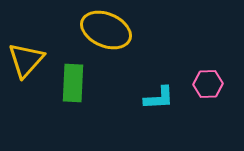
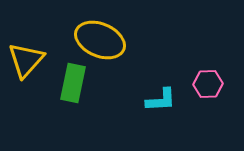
yellow ellipse: moved 6 px left, 10 px down
green rectangle: rotated 9 degrees clockwise
cyan L-shape: moved 2 px right, 2 px down
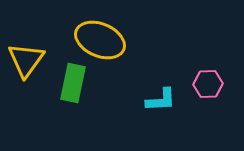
yellow triangle: rotated 6 degrees counterclockwise
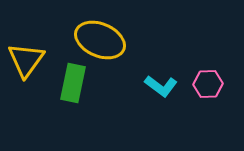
cyan L-shape: moved 14 px up; rotated 40 degrees clockwise
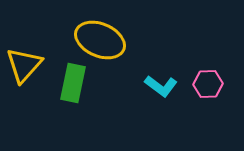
yellow triangle: moved 2 px left, 5 px down; rotated 6 degrees clockwise
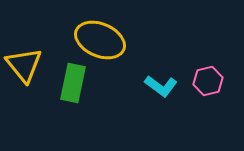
yellow triangle: rotated 21 degrees counterclockwise
pink hexagon: moved 3 px up; rotated 12 degrees counterclockwise
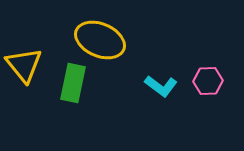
pink hexagon: rotated 12 degrees clockwise
